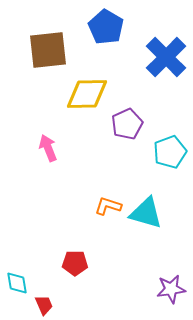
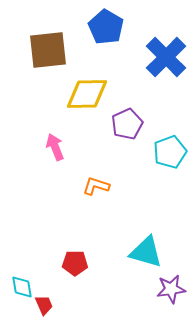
pink arrow: moved 7 px right, 1 px up
orange L-shape: moved 12 px left, 20 px up
cyan triangle: moved 39 px down
cyan diamond: moved 5 px right, 4 px down
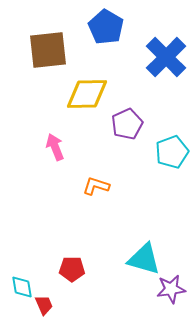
cyan pentagon: moved 2 px right
cyan triangle: moved 2 px left, 7 px down
red pentagon: moved 3 px left, 6 px down
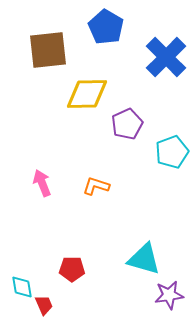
pink arrow: moved 13 px left, 36 px down
purple star: moved 2 px left, 6 px down
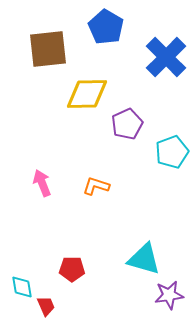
brown square: moved 1 px up
red trapezoid: moved 2 px right, 1 px down
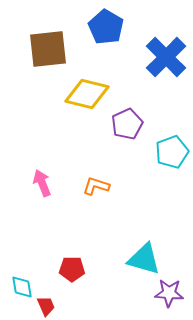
yellow diamond: rotated 15 degrees clockwise
purple star: moved 2 px up; rotated 12 degrees clockwise
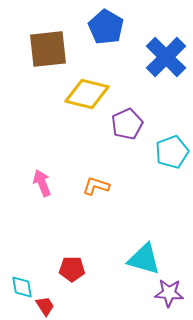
red trapezoid: moved 1 px left; rotated 10 degrees counterclockwise
